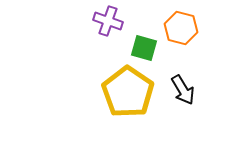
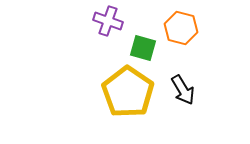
green square: moved 1 px left
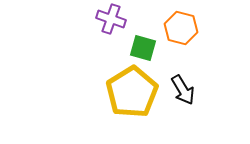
purple cross: moved 3 px right, 2 px up
yellow pentagon: moved 4 px right; rotated 6 degrees clockwise
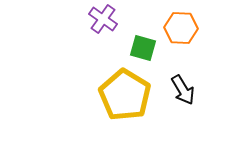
purple cross: moved 8 px left; rotated 16 degrees clockwise
orange hexagon: rotated 12 degrees counterclockwise
yellow pentagon: moved 7 px left, 3 px down; rotated 9 degrees counterclockwise
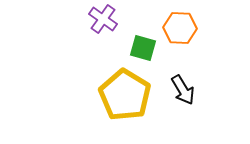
orange hexagon: moved 1 px left
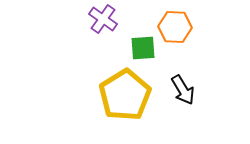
orange hexagon: moved 5 px left, 1 px up
green square: rotated 20 degrees counterclockwise
yellow pentagon: rotated 9 degrees clockwise
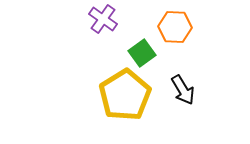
green square: moved 1 px left, 5 px down; rotated 32 degrees counterclockwise
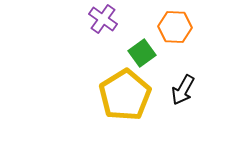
black arrow: rotated 60 degrees clockwise
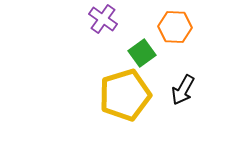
yellow pentagon: rotated 15 degrees clockwise
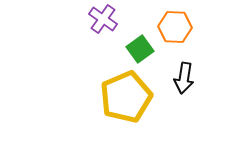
green square: moved 2 px left, 4 px up
black arrow: moved 1 px right, 12 px up; rotated 20 degrees counterclockwise
yellow pentagon: moved 1 px right, 2 px down; rotated 6 degrees counterclockwise
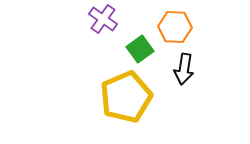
black arrow: moved 9 px up
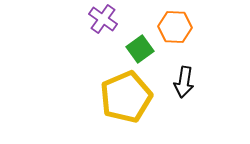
black arrow: moved 13 px down
